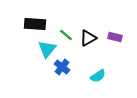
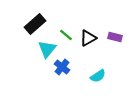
black rectangle: rotated 45 degrees counterclockwise
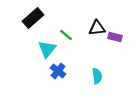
black rectangle: moved 2 px left, 6 px up
black triangle: moved 9 px right, 10 px up; rotated 24 degrees clockwise
blue cross: moved 4 px left, 4 px down
cyan semicircle: moved 1 px left; rotated 63 degrees counterclockwise
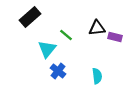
black rectangle: moved 3 px left, 1 px up
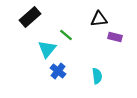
black triangle: moved 2 px right, 9 px up
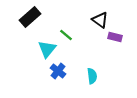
black triangle: moved 1 px right, 1 px down; rotated 42 degrees clockwise
cyan semicircle: moved 5 px left
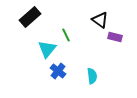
green line: rotated 24 degrees clockwise
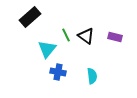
black triangle: moved 14 px left, 16 px down
blue cross: moved 1 px down; rotated 28 degrees counterclockwise
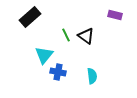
purple rectangle: moved 22 px up
cyan triangle: moved 3 px left, 6 px down
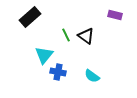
cyan semicircle: rotated 133 degrees clockwise
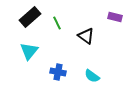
purple rectangle: moved 2 px down
green line: moved 9 px left, 12 px up
cyan triangle: moved 15 px left, 4 px up
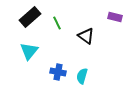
cyan semicircle: moved 10 px left; rotated 70 degrees clockwise
